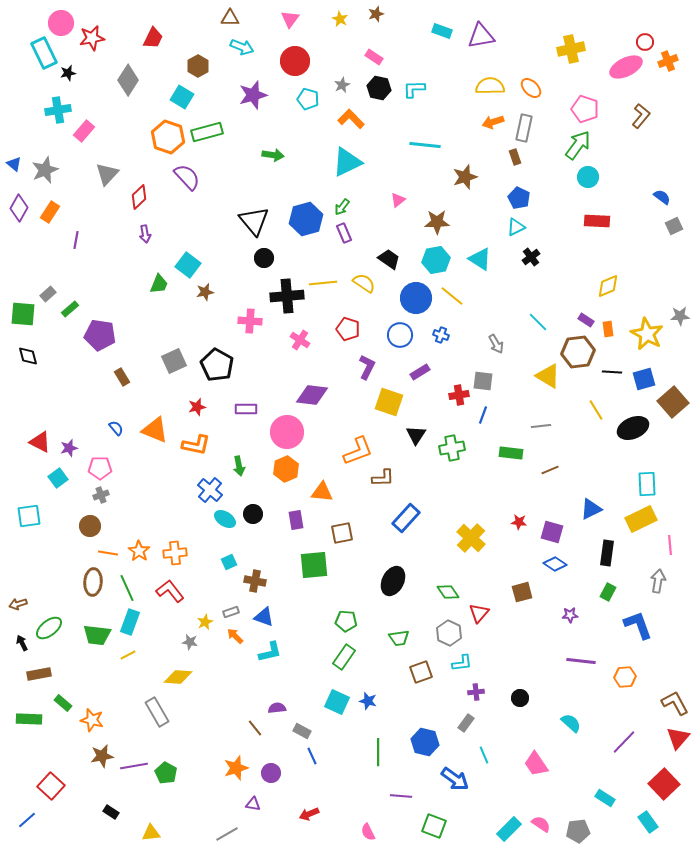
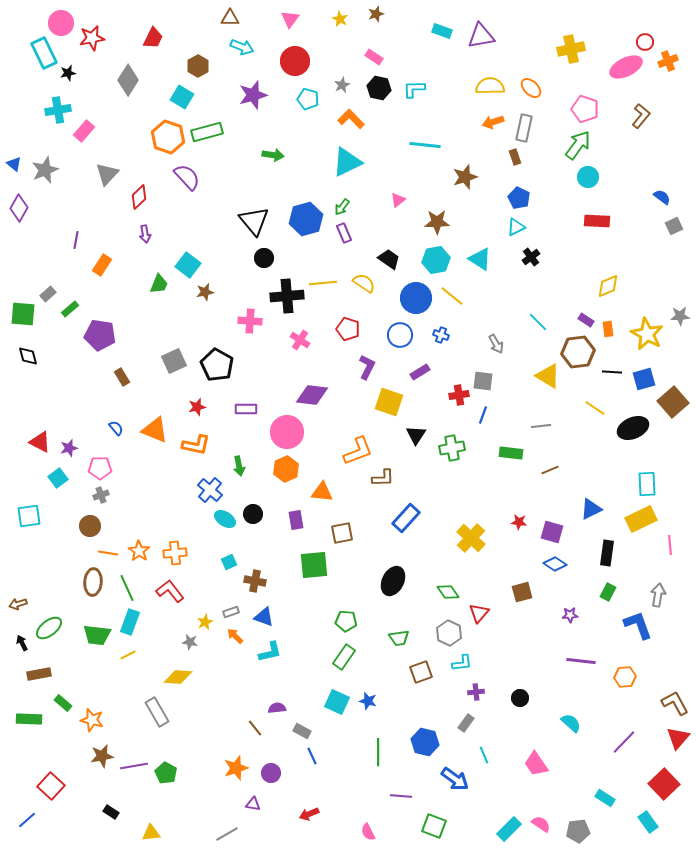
orange rectangle at (50, 212): moved 52 px right, 53 px down
yellow line at (596, 410): moved 1 px left, 2 px up; rotated 25 degrees counterclockwise
gray arrow at (658, 581): moved 14 px down
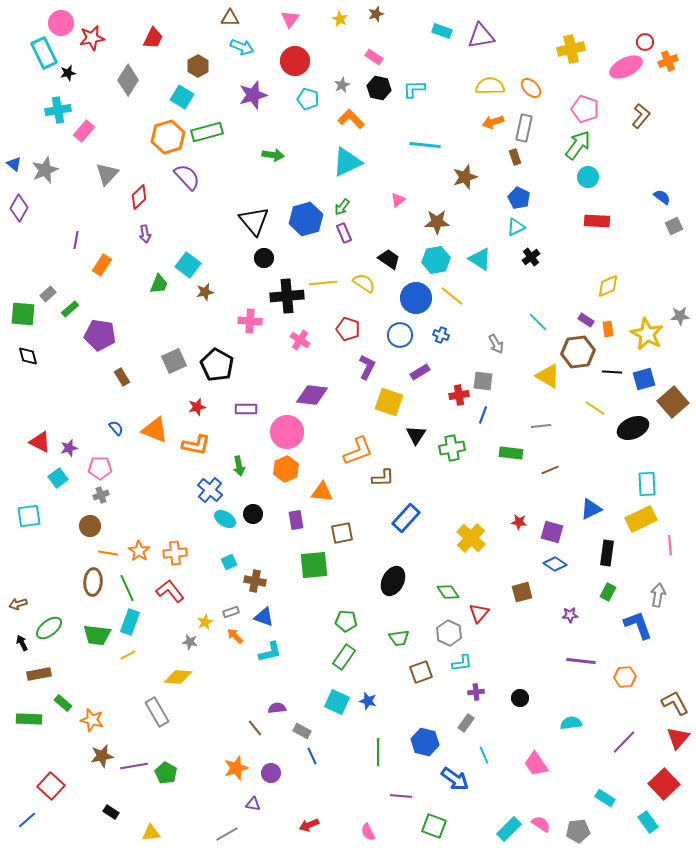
orange hexagon at (168, 137): rotated 24 degrees clockwise
cyan semicircle at (571, 723): rotated 50 degrees counterclockwise
red arrow at (309, 814): moved 11 px down
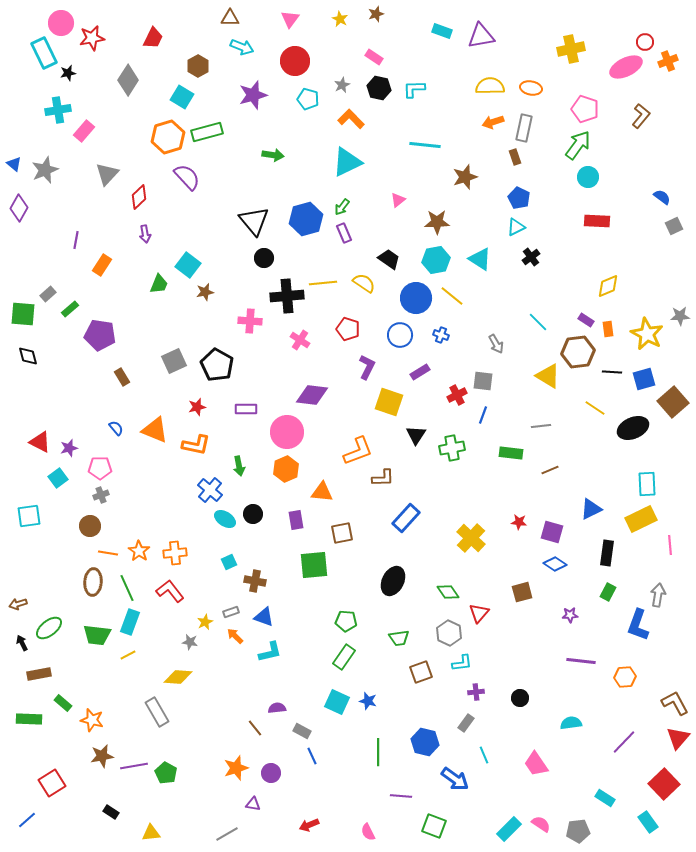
orange ellipse at (531, 88): rotated 35 degrees counterclockwise
red cross at (459, 395): moved 2 px left; rotated 18 degrees counterclockwise
blue L-shape at (638, 625): rotated 140 degrees counterclockwise
red square at (51, 786): moved 1 px right, 3 px up; rotated 16 degrees clockwise
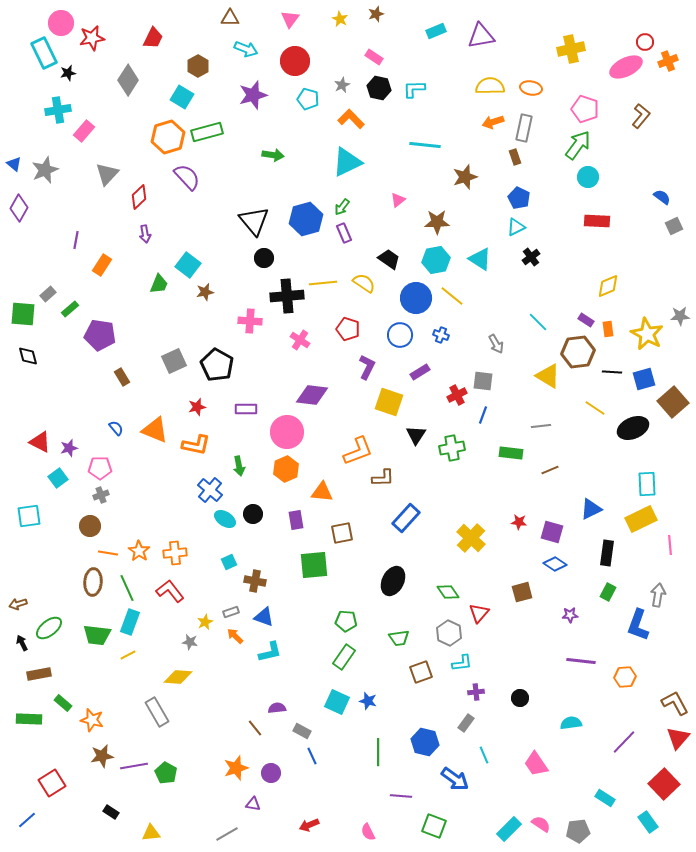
cyan rectangle at (442, 31): moved 6 px left; rotated 42 degrees counterclockwise
cyan arrow at (242, 47): moved 4 px right, 2 px down
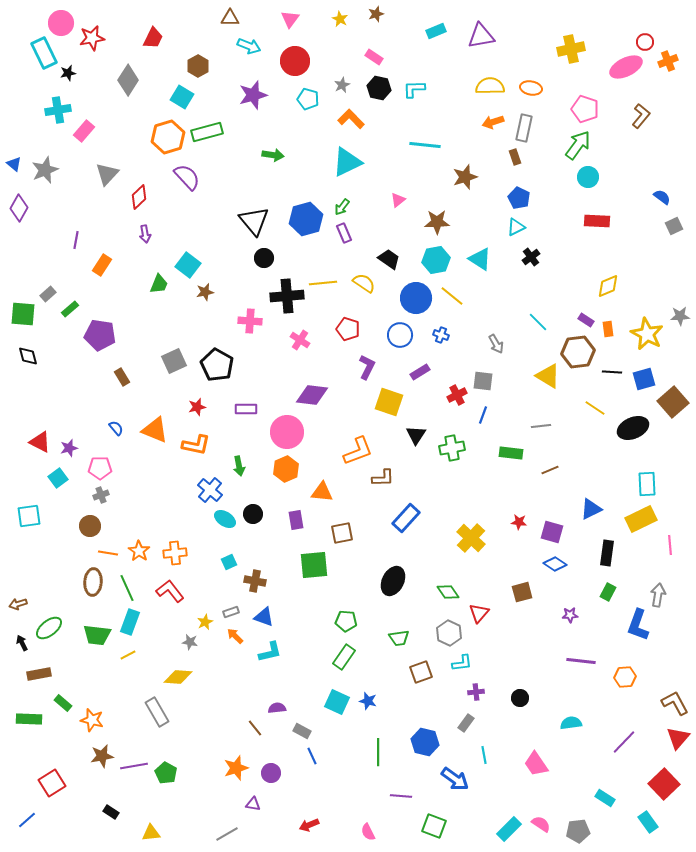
cyan arrow at (246, 49): moved 3 px right, 3 px up
cyan line at (484, 755): rotated 12 degrees clockwise
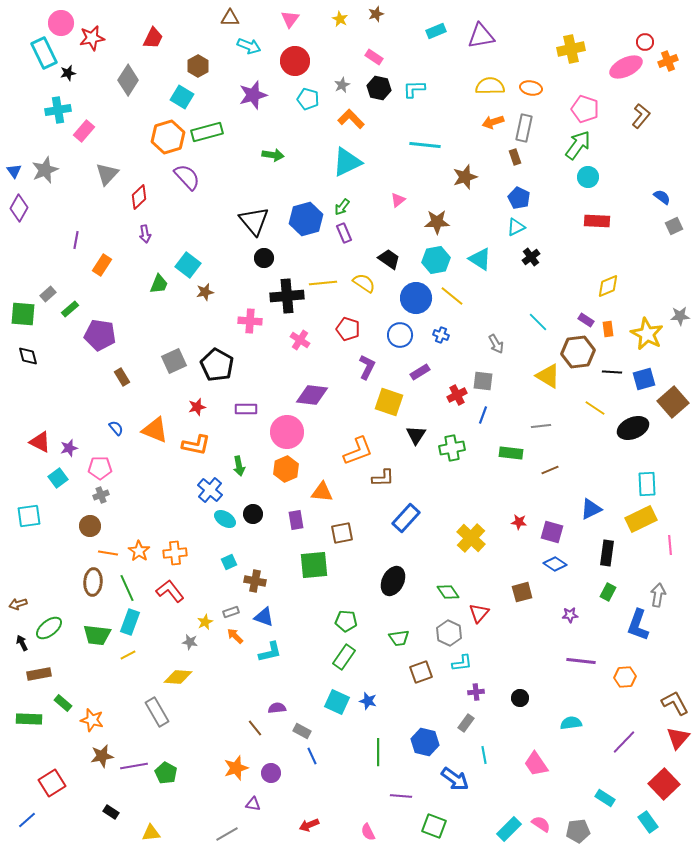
blue triangle at (14, 164): moved 7 px down; rotated 14 degrees clockwise
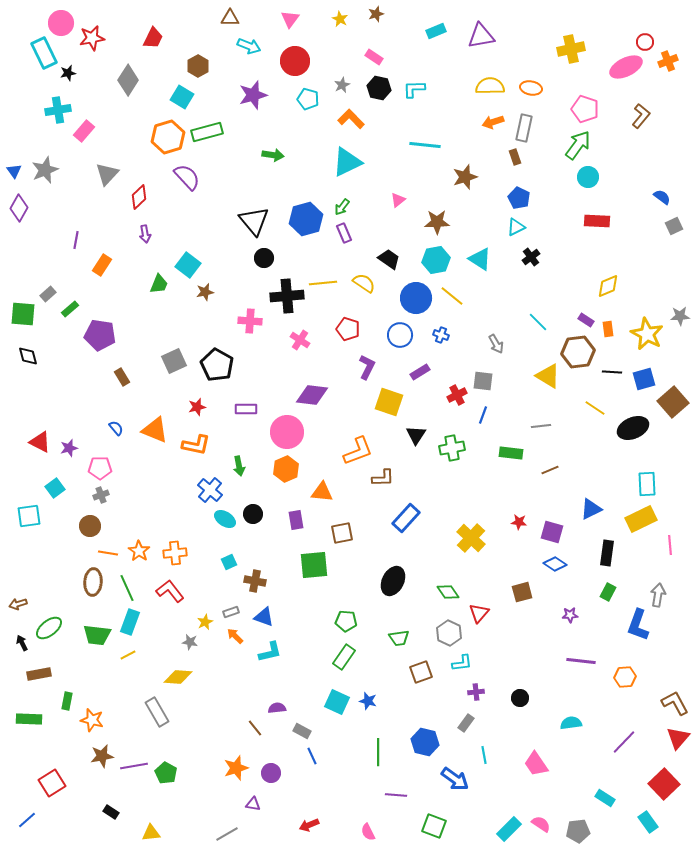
cyan square at (58, 478): moved 3 px left, 10 px down
green rectangle at (63, 703): moved 4 px right, 2 px up; rotated 60 degrees clockwise
purple line at (401, 796): moved 5 px left, 1 px up
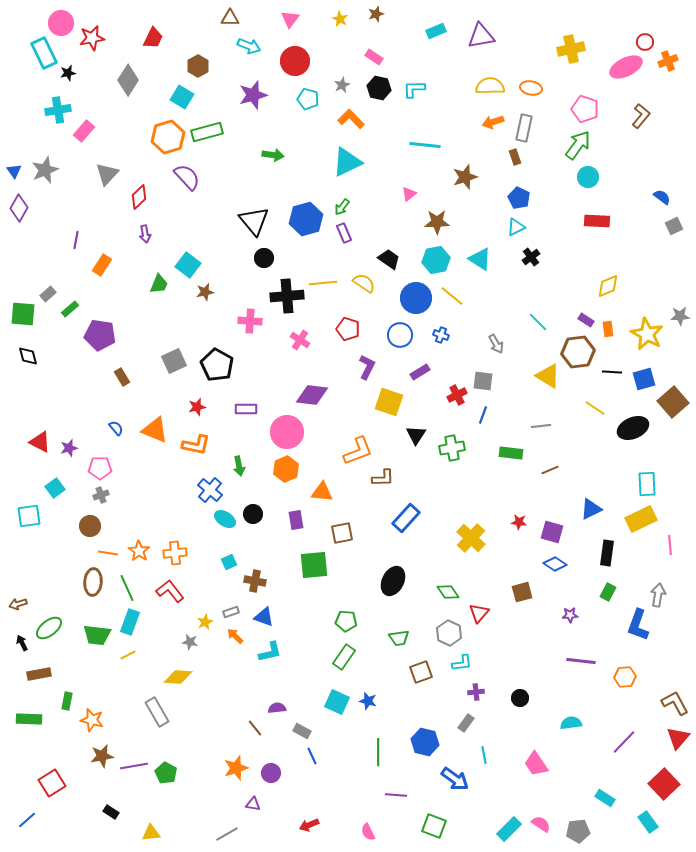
pink triangle at (398, 200): moved 11 px right, 6 px up
